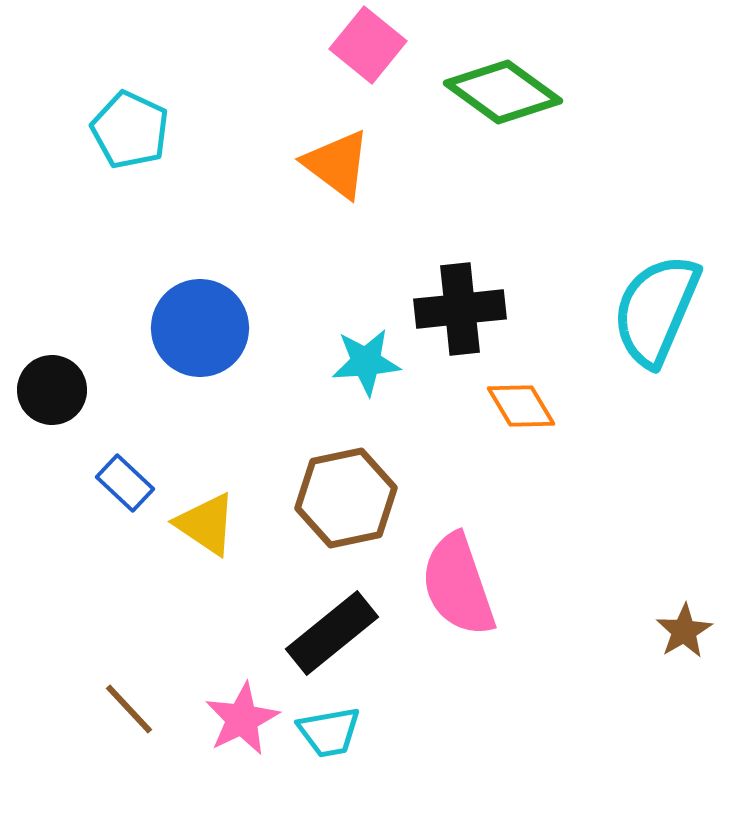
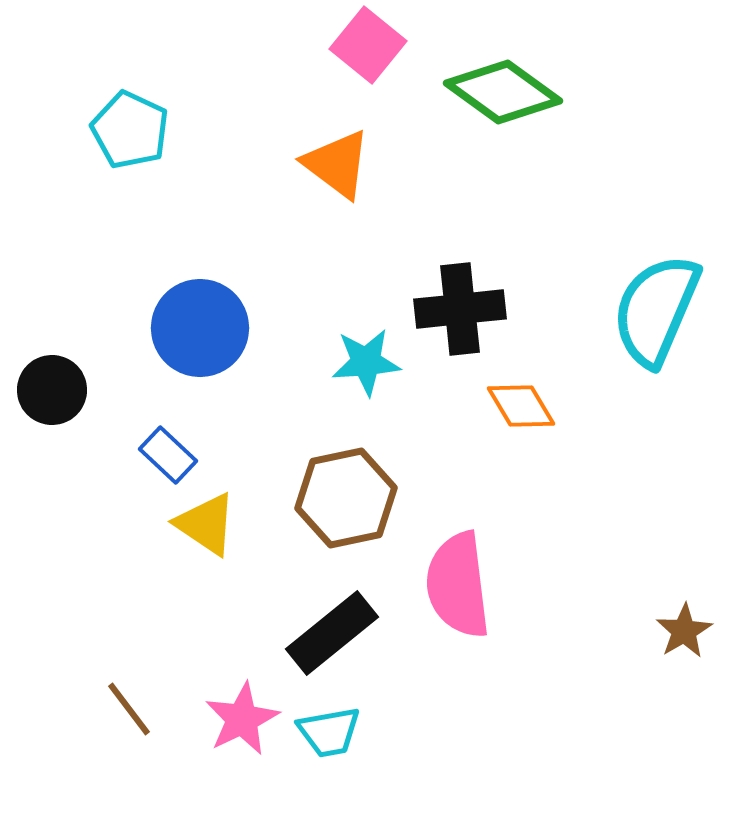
blue rectangle: moved 43 px right, 28 px up
pink semicircle: rotated 12 degrees clockwise
brown line: rotated 6 degrees clockwise
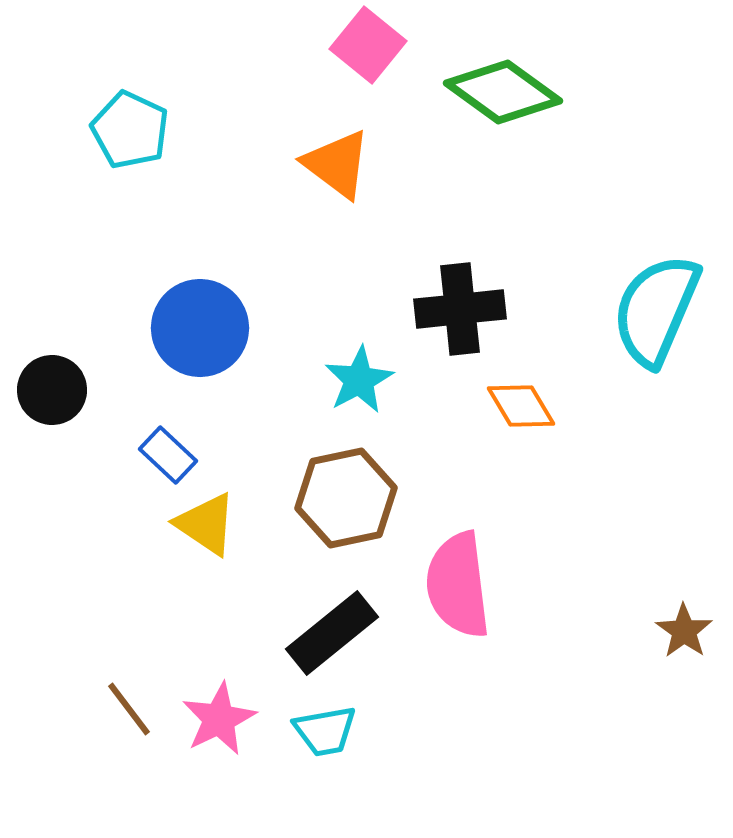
cyan star: moved 7 px left, 18 px down; rotated 24 degrees counterclockwise
brown star: rotated 6 degrees counterclockwise
pink star: moved 23 px left
cyan trapezoid: moved 4 px left, 1 px up
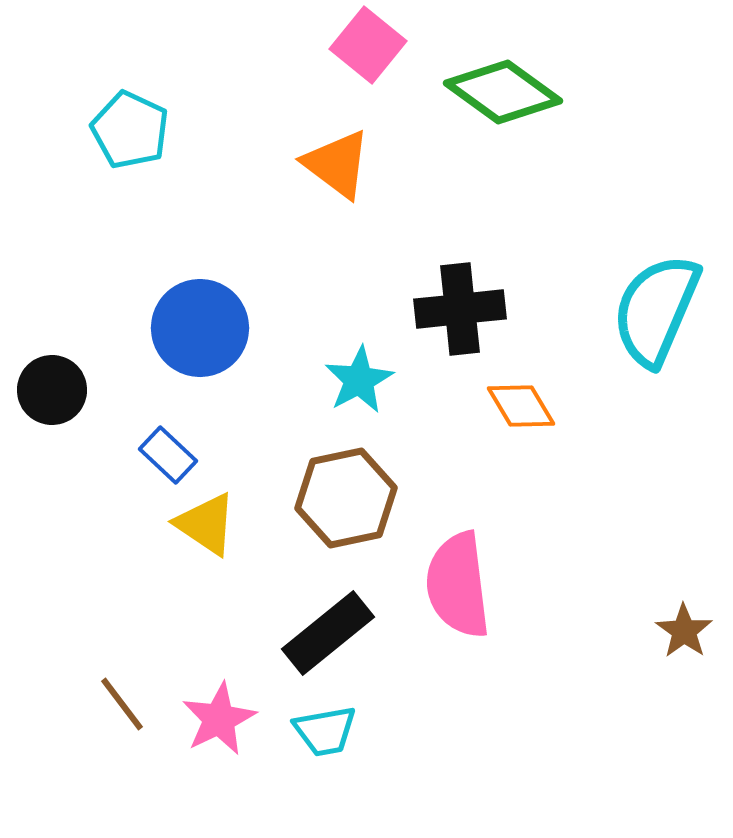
black rectangle: moved 4 px left
brown line: moved 7 px left, 5 px up
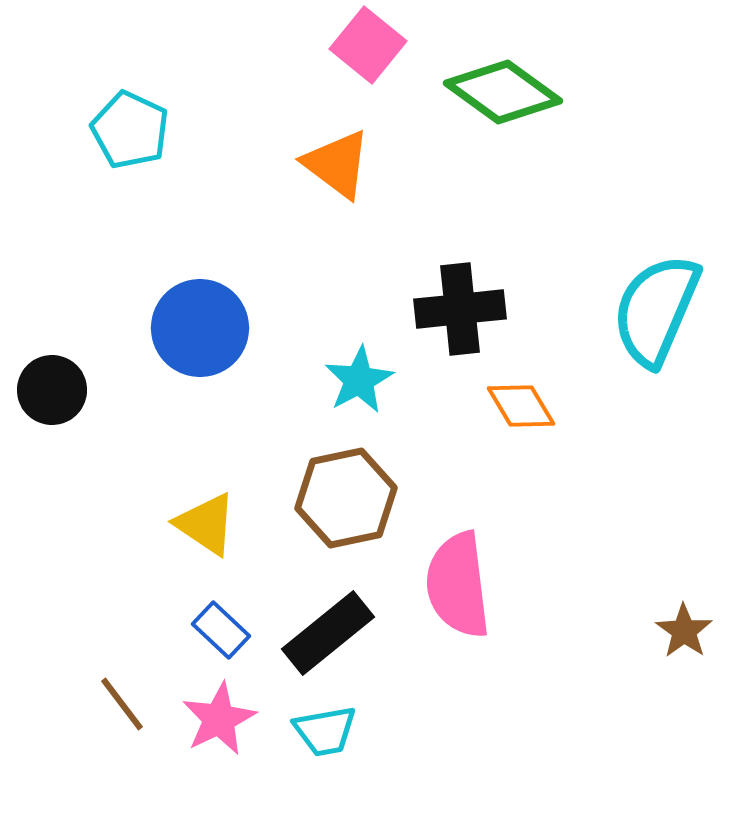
blue rectangle: moved 53 px right, 175 px down
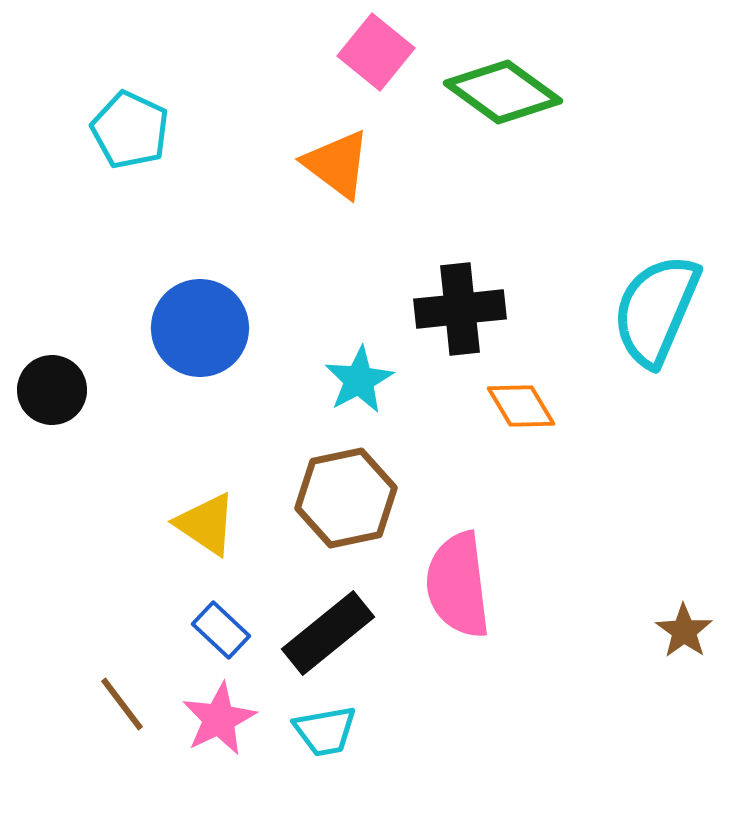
pink square: moved 8 px right, 7 px down
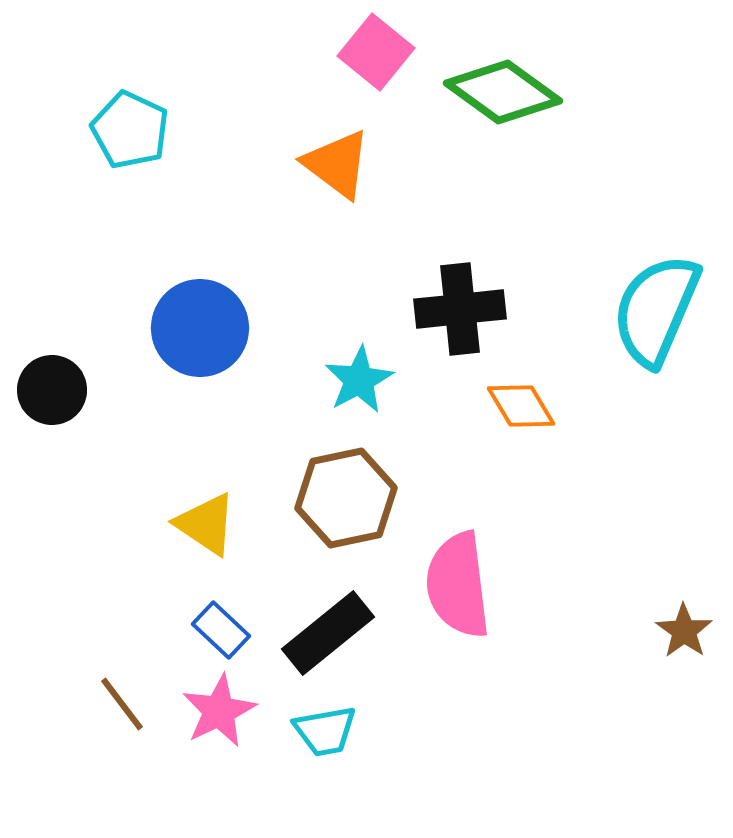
pink star: moved 8 px up
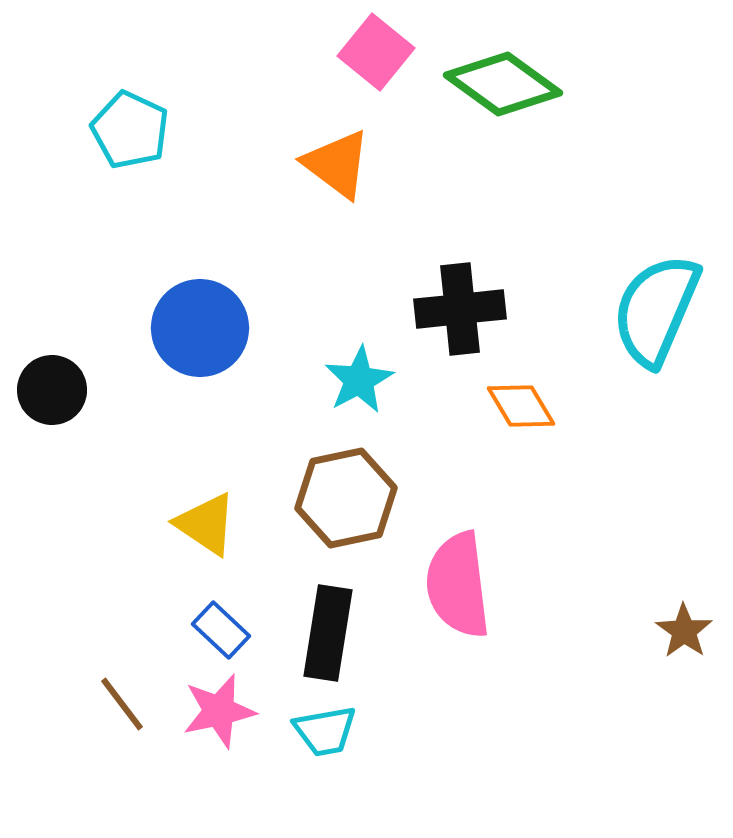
green diamond: moved 8 px up
black rectangle: rotated 42 degrees counterclockwise
pink star: rotated 14 degrees clockwise
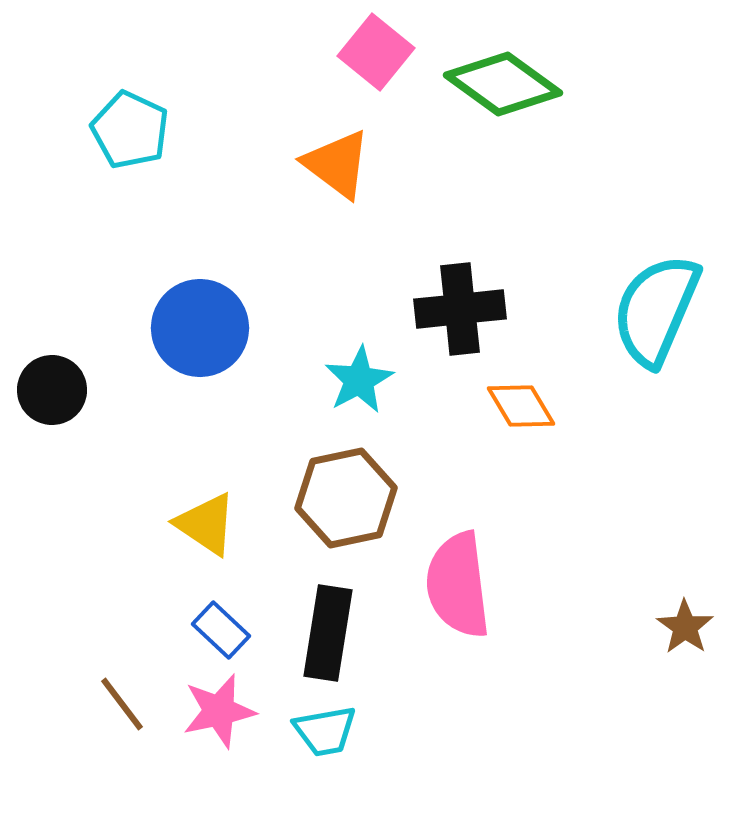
brown star: moved 1 px right, 4 px up
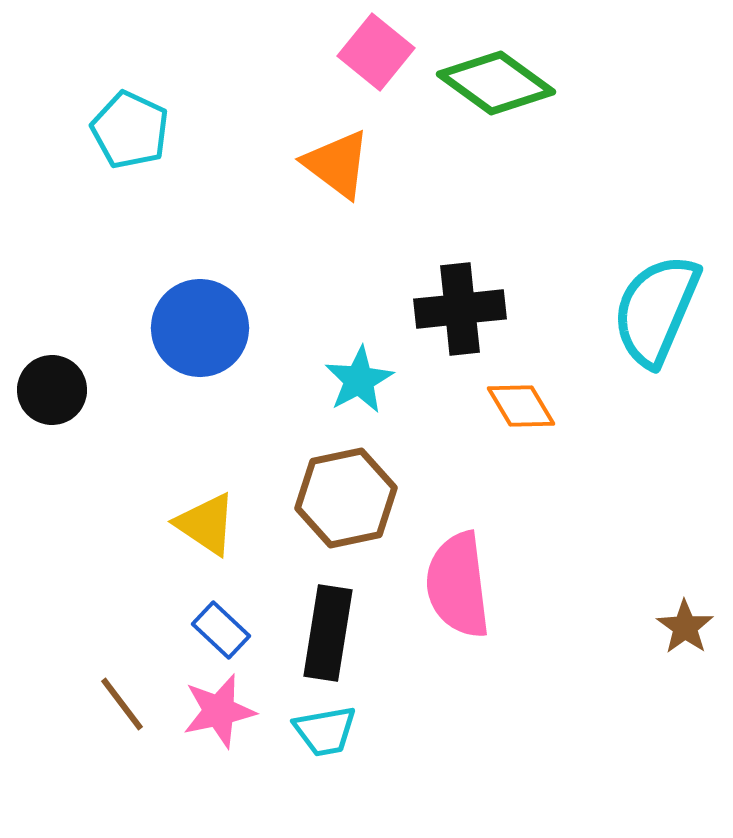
green diamond: moved 7 px left, 1 px up
